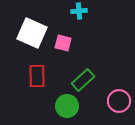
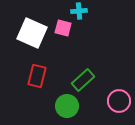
pink square: moved 15 px up
red rectangle: rotated 15 degrees clockwise
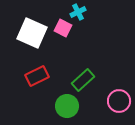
cyan cross: moved 1 px left, 1 px down; rotated 21 degrees counterclockwise
pink square: rotated 12 degrees clockwise
red rectangle: rotated 50 degrees clockwise
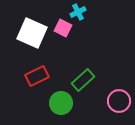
green circle: moved 6 px left, 3 px up
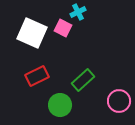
green circle: moved 1 px left, 2 px down
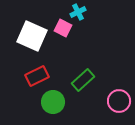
white square: moved 3 px down
green circle: moved 7 px left, 3 px up
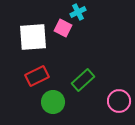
white square: moved 1 px right, 1 px down; rotated 28 degrees counterclockwise
